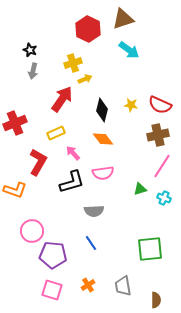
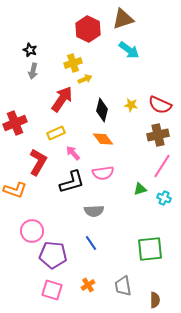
brown semicircle: moved 1 px left
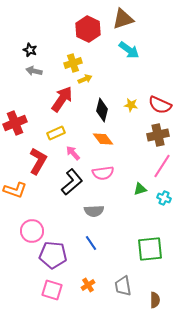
gray arrow: moved 1 px right; rotated 91 degrees clockwise
red L-shape: moved 1 px up
black L-shape: rotated 24 degrees counterclockwise
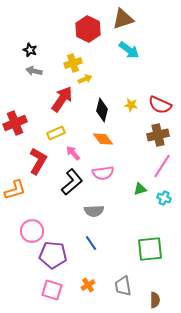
orange L-shape: rotated 35 degrees counterclockwise
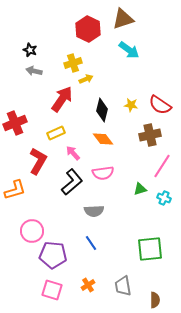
yellow arrow: moved 1 px right
red semicircle: rotated 10 degrees clockwise
brown cross: moved 8 px left
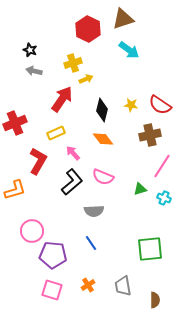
pink semicircle: moved 4 px down; rotated 30 degrees clockwise
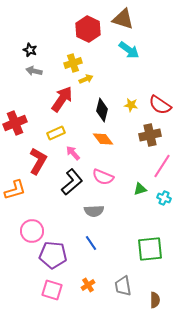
brown triangle: rotated 35 degrees clockwise
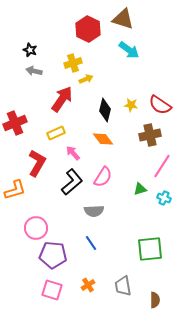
black diamond: moved 3 px right
red L-shape: moved 1 px left, 2 px down
pink semicircle: rotated 80 degrees counterclockwise
pink circle: moved 4 px right, 3 px up
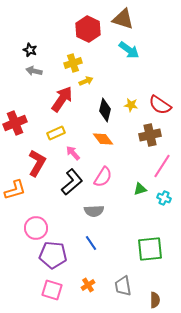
yellow arrow: moved 2 px down
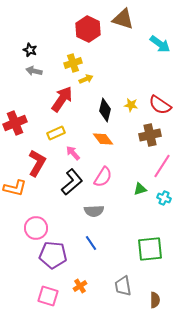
cyan arrow: moved 31 px right, 6 px up
yellow arrow: moved 2 px up
orange L-shape: moved 2 px up; rotated 30 degrees clockwise
orange cross: moved 8 px left, 1 px down
pink square: moved 4 px left, 6 px down
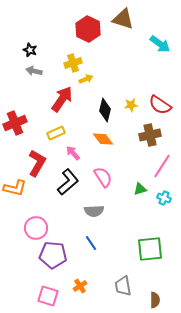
yellow star: rotated 16 degrees counterclockwise
pink semicircle: rotated 65 degrees counterclockwise
black L-shape: moved 4 px left
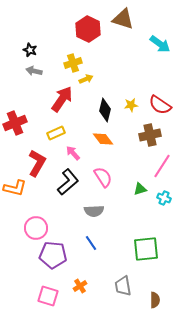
green square: moved 4 px left
